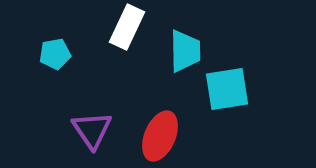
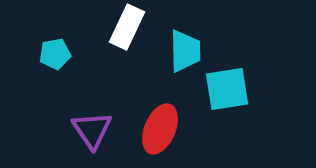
red ellipse: moved 7 px up
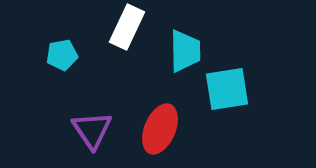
cyan pentagon: moved 7 px right, 1 px down
